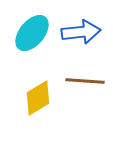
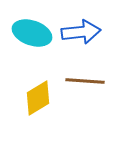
cyan ellipse: rotated 69 degrees clockwise
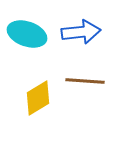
cyan ellipse: moved 5 px left, 1 px down
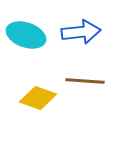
cyan ellipse: moved 1 px left, 1 px down
yellow diamond: rotated 51 degrees clockwise
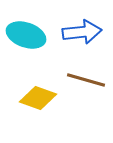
blue arrow: moved 1 px right
brown line: moved 1 px right, 1 px up; rotated 12 degrees clockwise
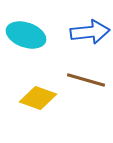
blue arrow: moved 8 px right
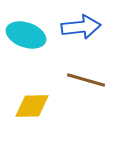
blue arrow: moved 9 px left, 5 px up
yellow diamond: moved 6 px left, 8 px down; rotated 21 degrees counterclockwise
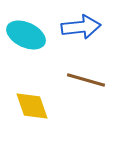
cyan ellipse: rotated 6 degrees clockwise
yellow diamond: rotated 72 degrees clockwise
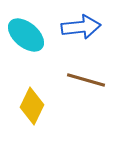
cyan ellipse: rotated 15 degrees clockwise
yellow diamond: rotated 45 degrees clockwise
